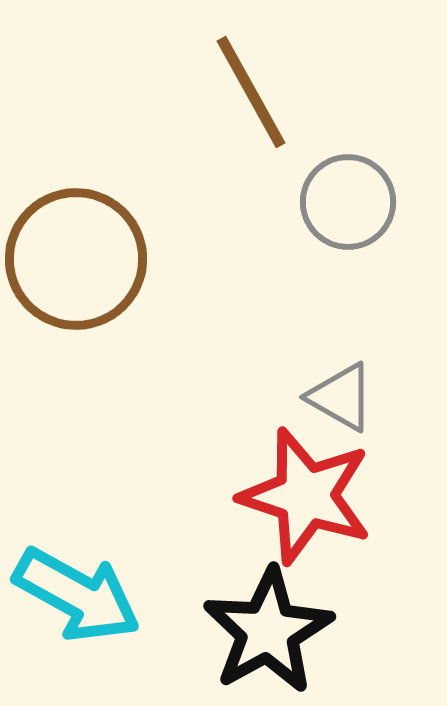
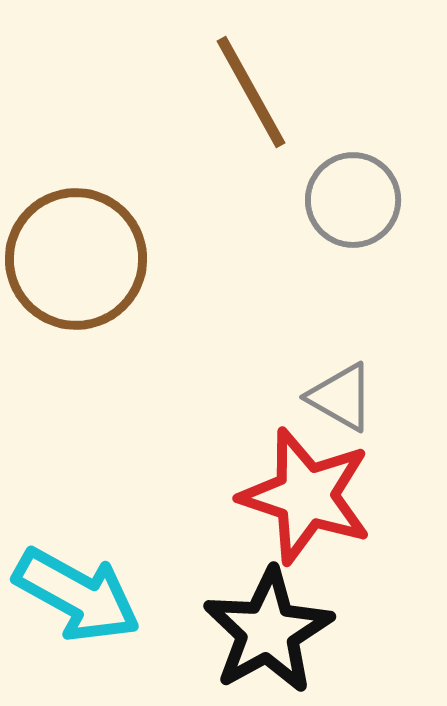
gray circle: moved 5 px right, 2 px up
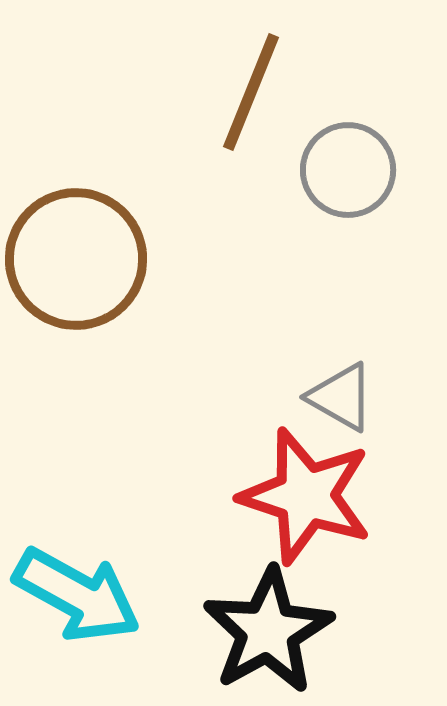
brown line: rotated 51 degrees clockwise
gray circle: moved 5 px left, 30 px up
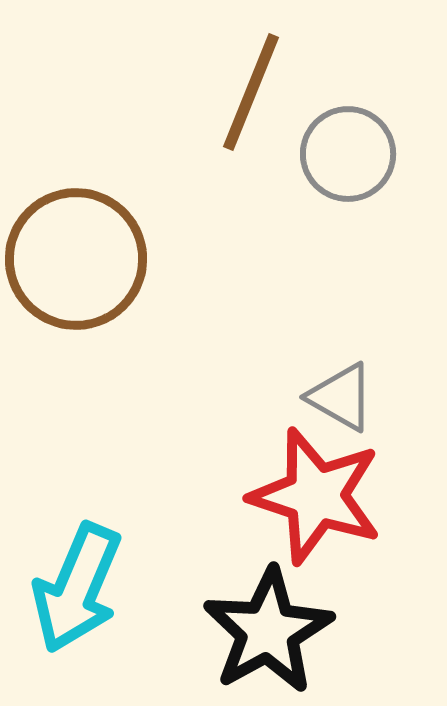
gray circle: moved 16 px up
red star: moved 10 px right
cyan arrow: moved 7 px up; rotated 84 degrees clockwise
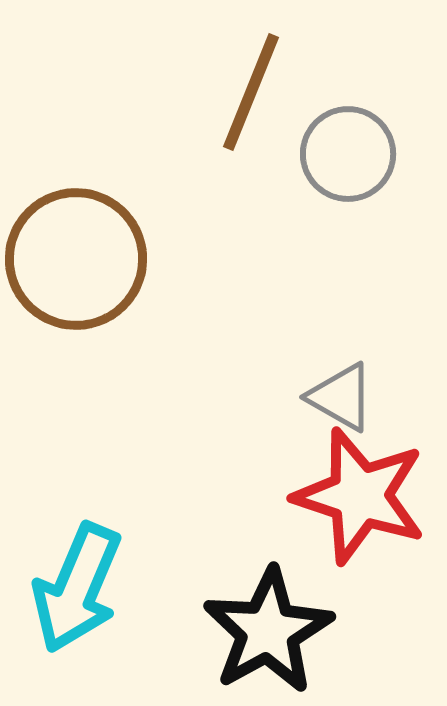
red star: moved 44 px right
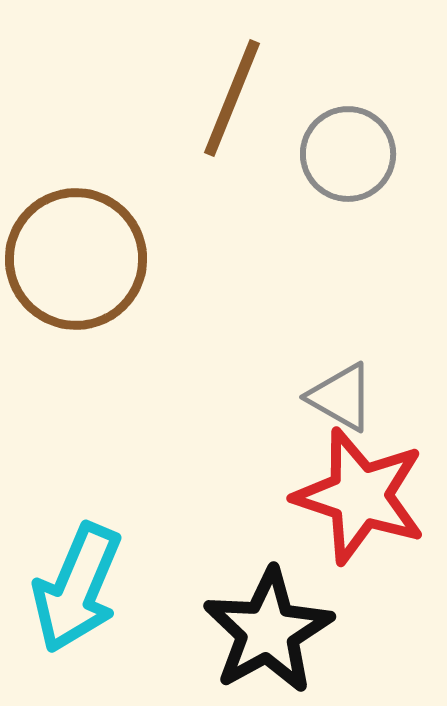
brown line: moved 19 px left, 6 px down
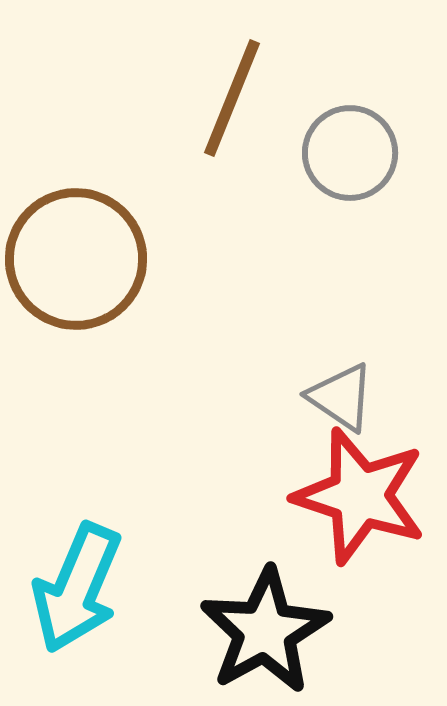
gray circle: moved 2 px right, 1 px up
gray triangle: rotated 4 degrees clockwise
black star: moved 3 px left
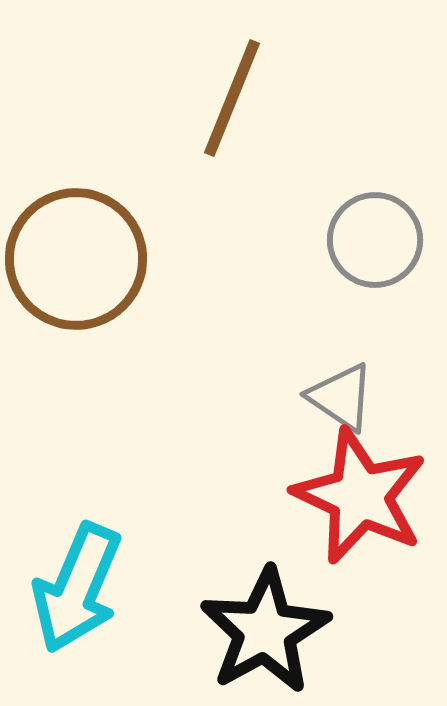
gray circle: moved 25 px right, 87 px down
red star: rotated 7 degrees clockwise
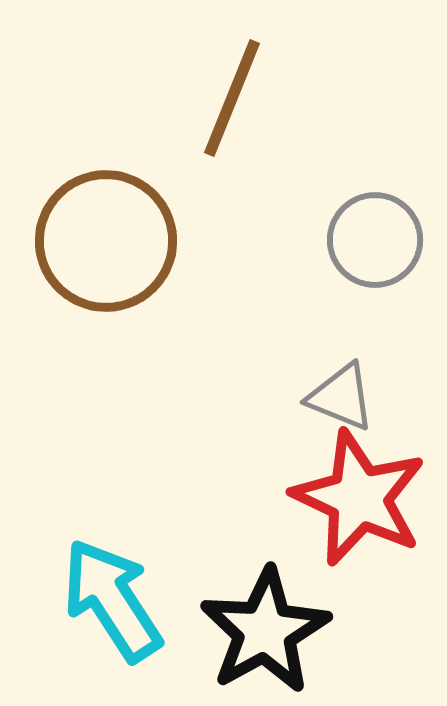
brown circle: moved 30 px right, 18 px up
gray triangle: rotated 12 degrees counterclockwise
red star: moved 1 px left, 2 px down
cyan arrow: moved 35 px right, 12 px down; rotated 124 degrees clockwise
